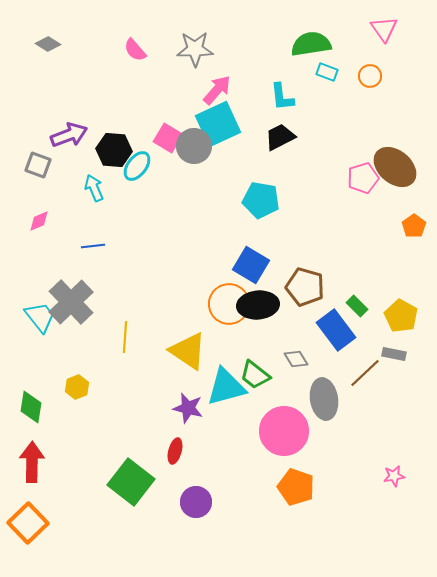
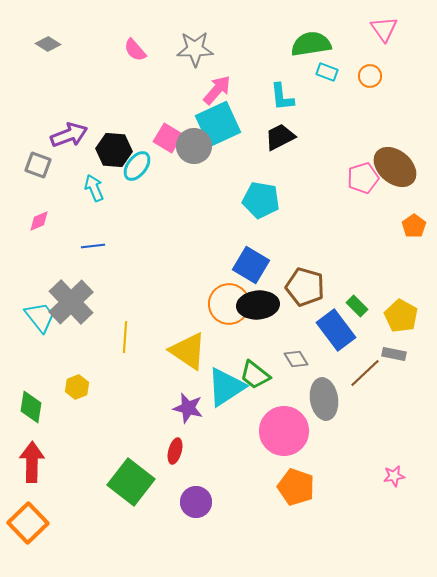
cyan triangle at (226, 387): rotated 18 degrees counterclockwise
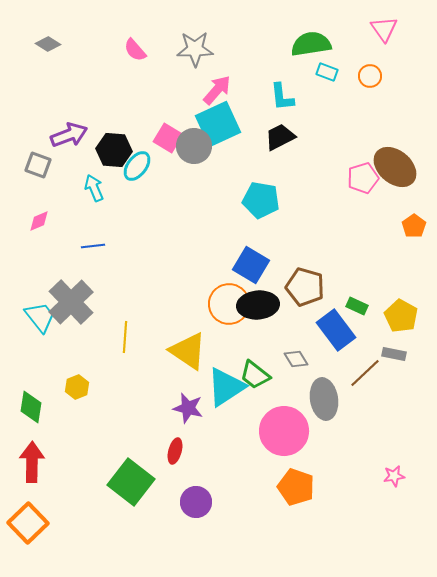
green rectangle at (357, 306): rotated 20 degrees counterclockwise
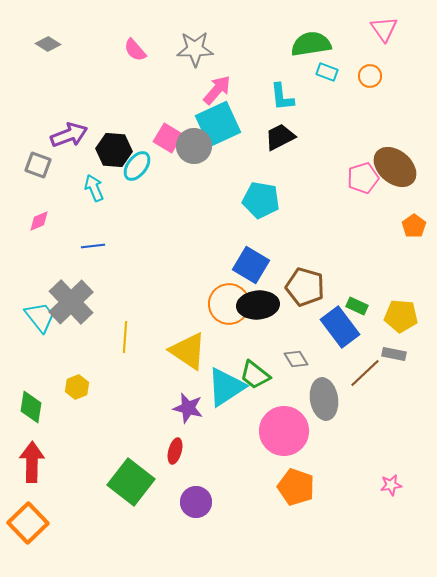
yellow pentagon at (401, 316): rotated 24 degrees counterclockwise
blue rectangle at (336, 330): moved 4 px right, 3 px up
pink star at (394, 476): moved 3 px left, 9 px down
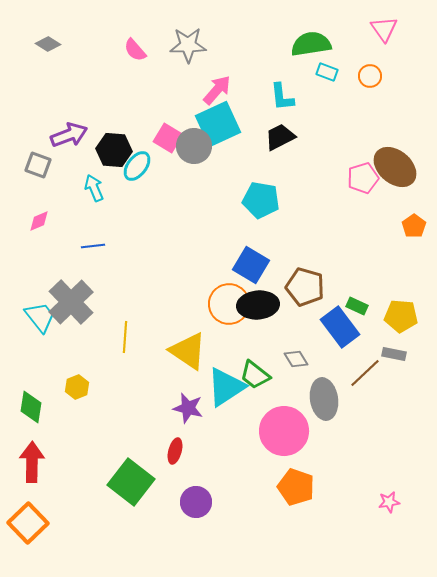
gray star at (195, 49): moved 7 px left, 4 px up
pink star at (391, 485): moved 2 px left, 17 px down
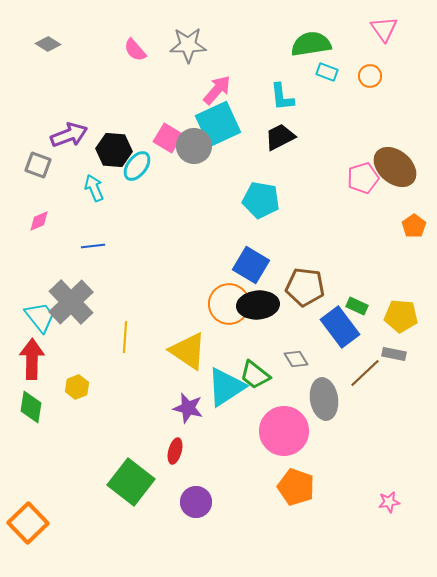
brown pentagon at (305, 287): rotated 9 degrees counterclockwise
red arrow at (32, 462): moved 103 px up
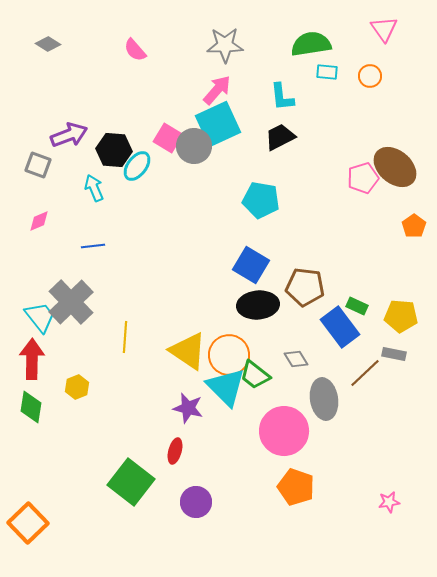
gray star at (188, 45): moved 37 px right
cyan rectangle at (327, 72): rotated 15 degrees counterclockwise
orange circle at (229, 304): moved 51 px down
cyan triangle at (226, 387): rotated 42 degrees counterclockwise
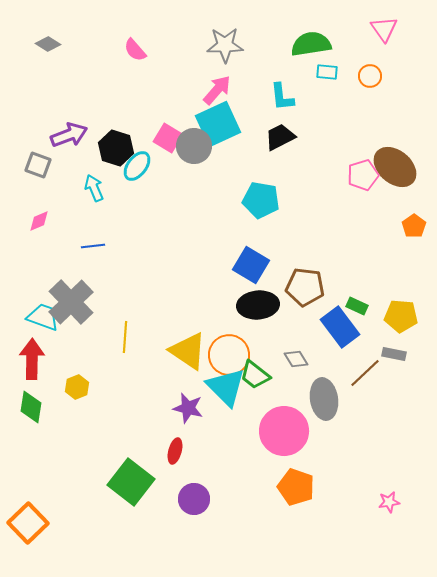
black hexagon at (114, 150): moved 2 px right, 2 px up; rotated 12 degrees clockwise
pink pentagon at (363, 178): moved 3 px up
cyan trapezoid at (40, 317): moved 3 px right; rotated 32 degrees counterclockwise
purple circle at (196, 502): moved 2 px left, 3 px up
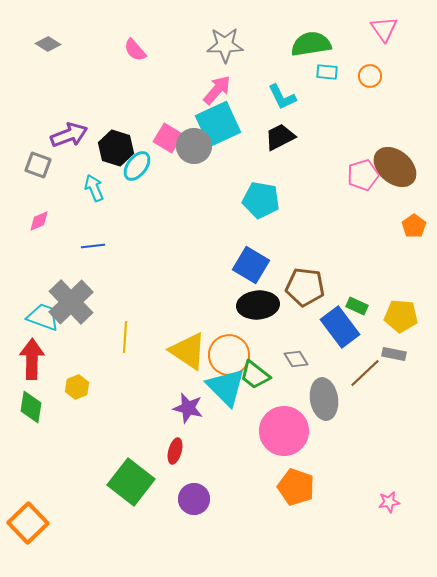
cyan L-shape at (282, 97): rotated 20 degrees counterclockwise
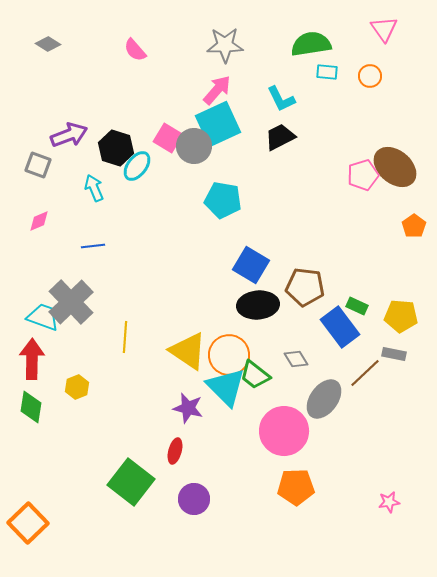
cyan L-shape at (282, 97): moved 1 px left, 2 px down
cyan pentagon at (261, 200): moved 38 px left
gray ellipse at (324, 399): rotated 45 degrees clockwise
orange pentagon at (296, 487): rotated 21 degrees counterclockwise
